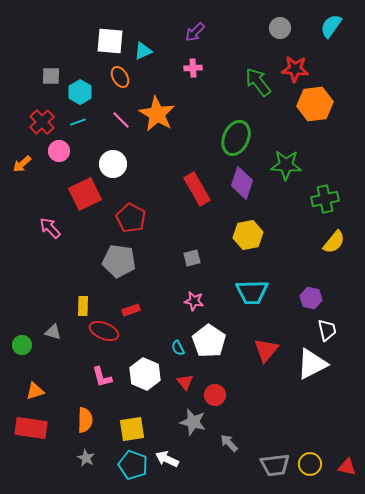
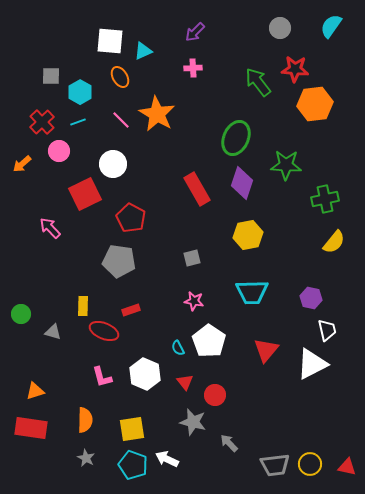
green circle at (22, 345): moved 1 px left, 31 px up
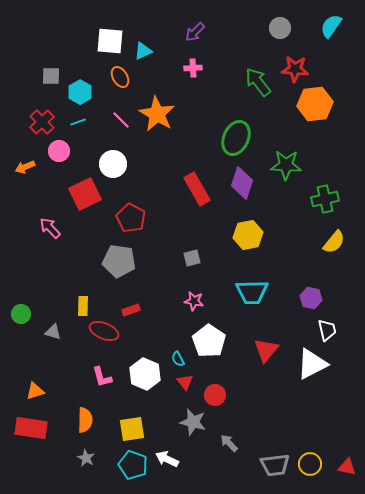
orange arrow at (22, 164): moved 3 px right, 3 px down; rotated 18 degrees clockwise
cyan semicircle at (178, 348): moved 11 px down
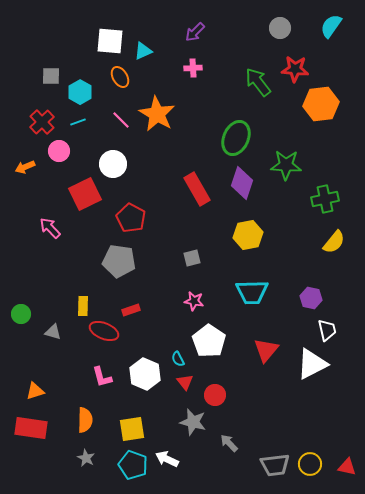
orange hexagon at (315, 104): moved 6 px right
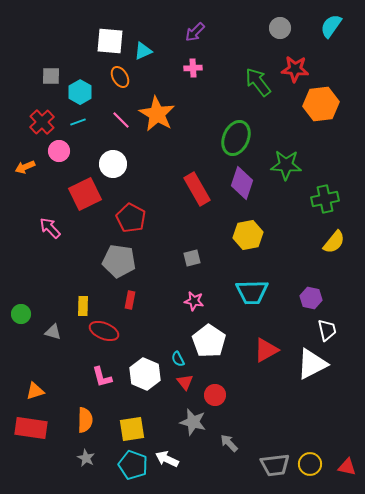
red rectangle at (131, 310): moved 1 px left, 10 px up; rotated 60 degrees counterclockwise
red triangle at (266, 350): rotated 20 degrees clockwise
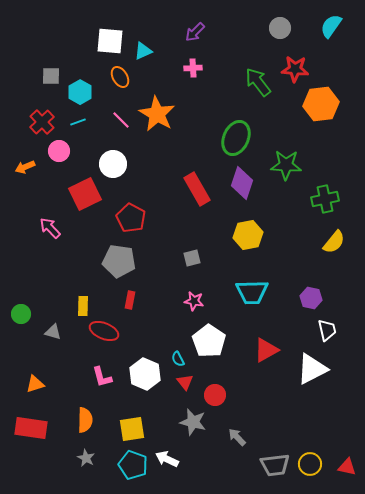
white triangle at (312, 364): moved 5 px down
orange triangle at (35, 391): moved 7 px up
gray arrow at (229, 443): moved 8 px right, 6 px up
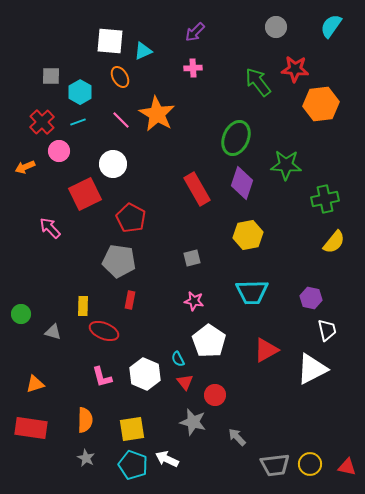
gray circle at (280, 28): moved 4 px left, 1 px up
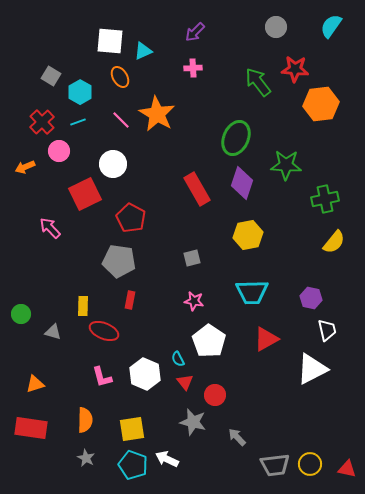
gray square at (51, 76): rotated 30 degrees clockwise
red triangle at (266, 350): moved 11 px up
red triangle at (347, 467): moved 2 px down
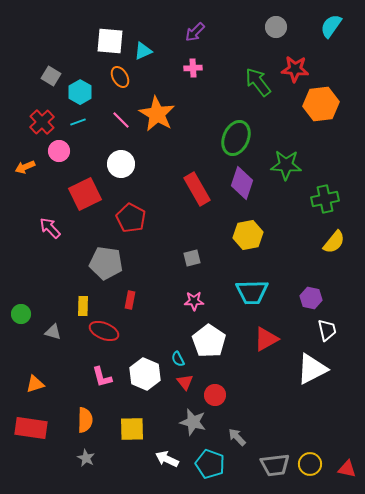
white circle at (113, 164): moved 8 px right
gray pentagon at (119, 261): moved 13 px left, 2 px down
pink star at (194, 301): rotated 12 degrees counterclockwise
yellow square at (132, 429): rotated 8 degrees clockwise
cyan pentagon at (133, 465): moved 77 px right, 1 px up
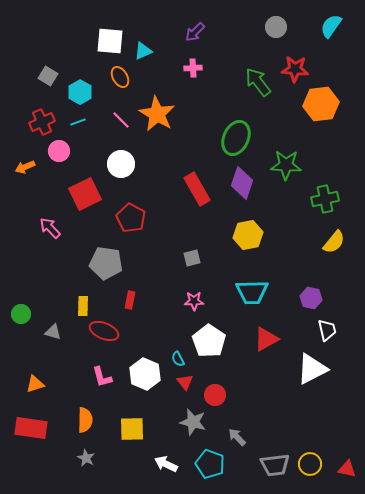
gray square at (51, 76): moved 3 px left
red cross at (42, 122): rotated 20 degrees clockwise
white arrow at (167, 459): moved 1 px left, 5 px down
